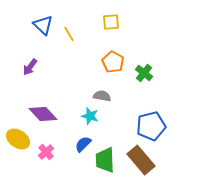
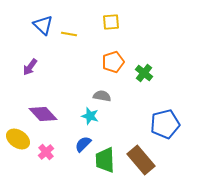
yellow line: rotated 49 degrees counterclockwise
orange pentagon: rotated 25 degrees clockwise
blue pentagon: moved 14 px right, 2 px up
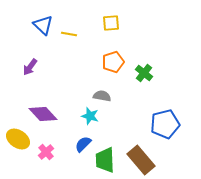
yellow square: moved 1 px down
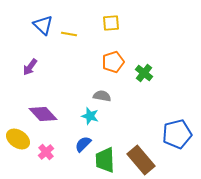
blue pentagon: moved 12 px right, 10 px down
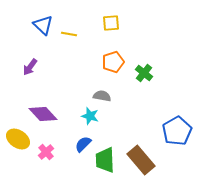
blue pentagon: moved 3 px up; rotated 16 degrees counterclockwise
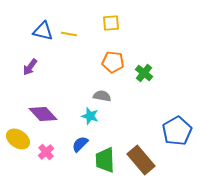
blue triangle: moved 6 px down; rotated 30 degrees counterclockwise
orange pentagon: rotated 25 degrees clockwise
blue semicircle: moved 3 px left
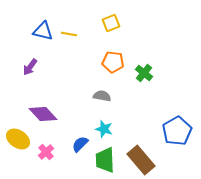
yellow square: rotated 18 degrees counterclockwise
cyan star: moved 14 px right, 13 px down
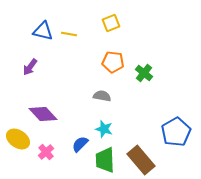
blue pentagon: moved 1 px left, 1 px down
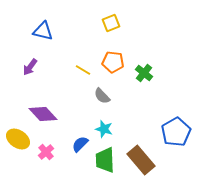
yellow line: moved 14 px right, 36 px down; rotated 21 degrees clockwise
gray semicircle: rotated 144 degrees counterclockwise
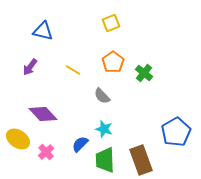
orange pentagon: rotated 30 degrees clockwise
yellow line: moved 10 px left
brown rectangle: rotated 20 degrees clockwise
